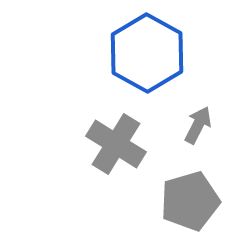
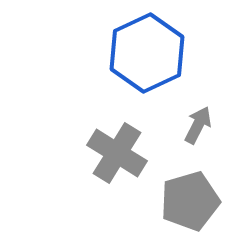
blue hexagon: rotated 6 degrees clockwise
gray cross: moved 1 px right, 9 px down
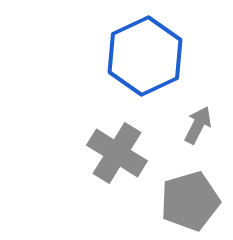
blue hexagon: moved 2 px left, 3 px down
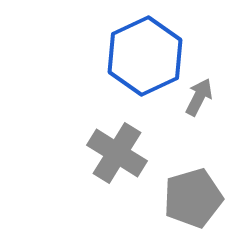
gray arrow: moved 1 px right, 28 px up
gray pentagon: moved 3 px right, 3 px up
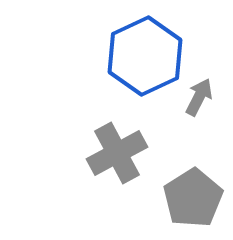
gray cross: rotated 30 degrees clockwise
gray pentagon: rotated 16 degrees counterclockwise
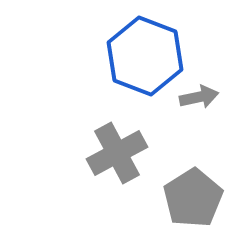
blue hexagon: rotated 14 degrees counterclockwise
gray arrow: rotated 51 degrees clockwise
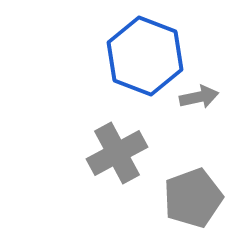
gray pentagon: rotated 12 degrees clockwise
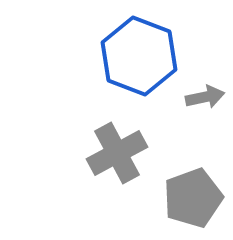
blue hexagon: moved 6 px left
gray arrow: moved 6 px right
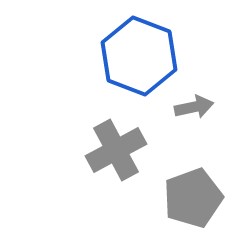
gray arrow: moved 11 px left, 10 px down
gray cross: moved 1 px left, 3 px up
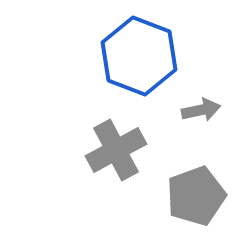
gray arrow: moved 7 px right, 3 px down
gray pentagon: moved 3 px right, 2 px up
